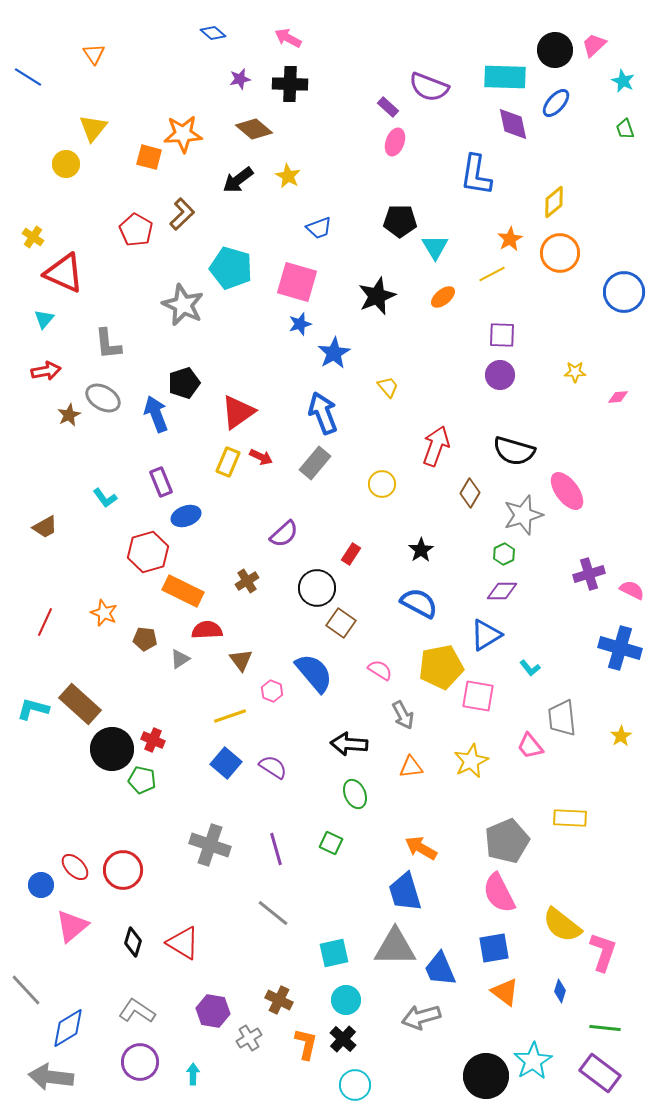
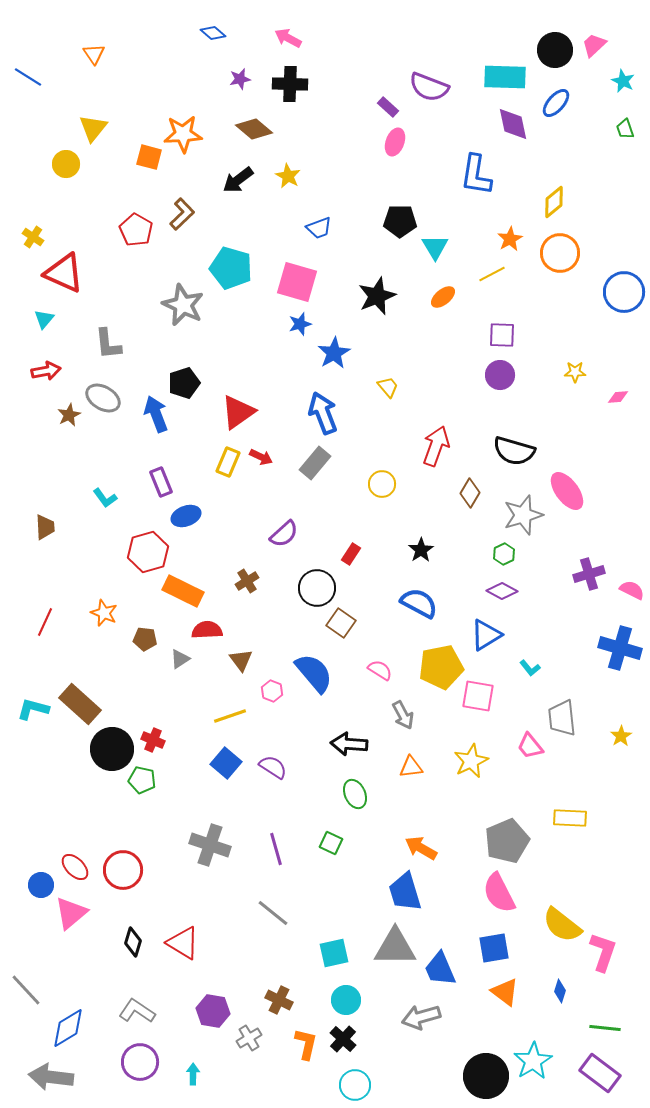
brown trapezoid at (45, 527): rotated 64 degrees counterclockwise
purple diamond at (502, 591): rotated 28 degrees clockwise
pink triangle at (72, 926): moved 1 px left, 13 px up
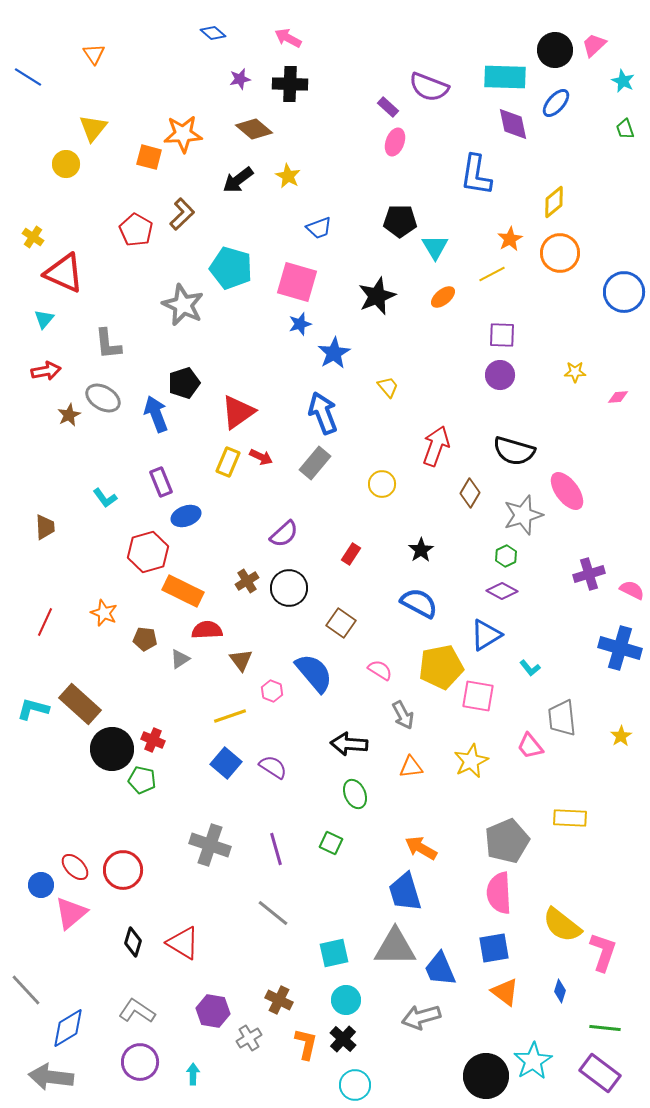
green hexagon at (504, 554): moved 2 px right, 2 px down
black circle at (317, 588): moved 28 px left
pink semicircle at (499, 893): rotated 24 degrees clockwise
